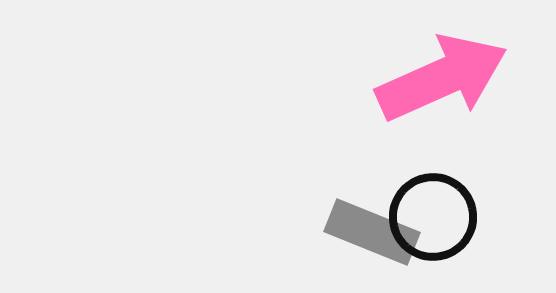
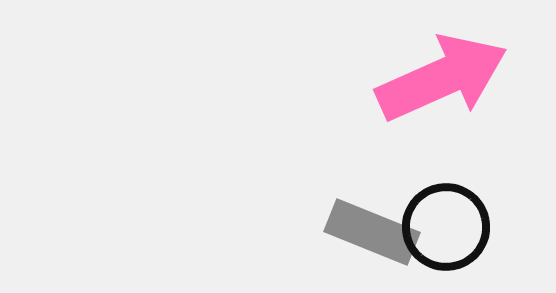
black circle: moved 13 px right, 10 px down
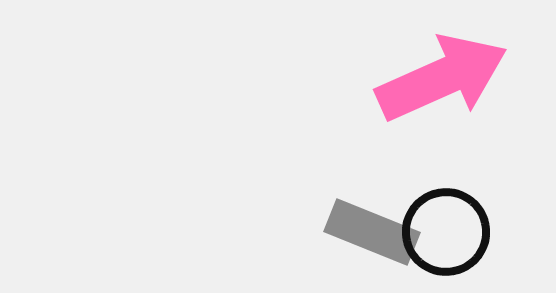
black circle: moved 5 px down
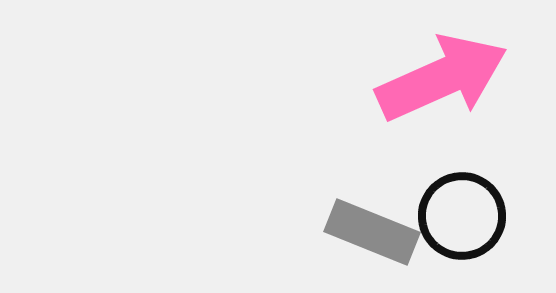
black circle: moved 16 px right, 16 px up
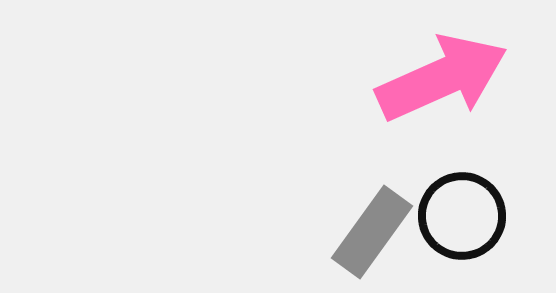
gray rectangle: rotated 76 degrees counterclockwise
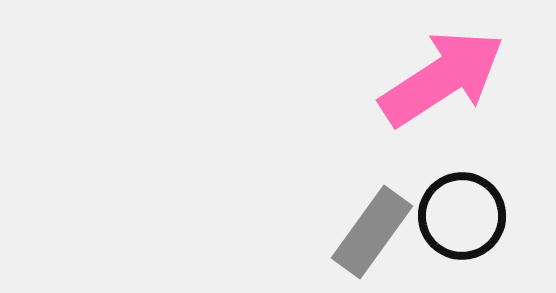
pink arrow: rotated 9 degrees counterclockwise
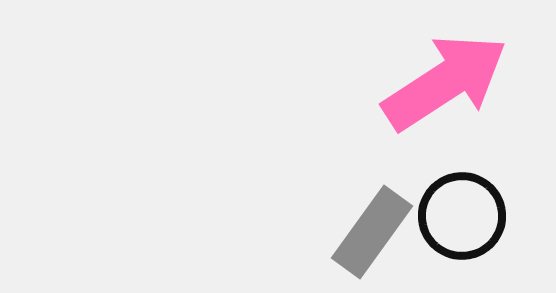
pink arrow: moved 3 px right, 4 px down
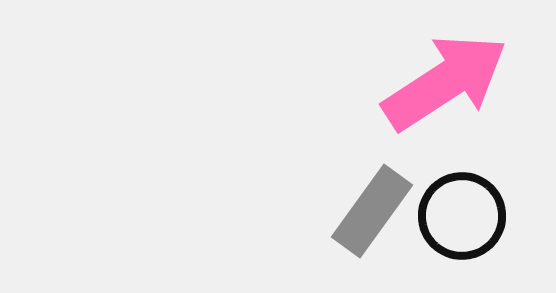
gray rectangle: moved 21 px up
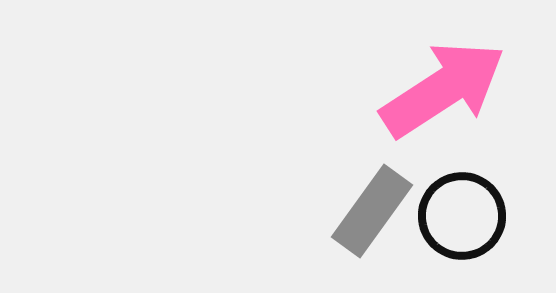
pink arrow: moved 2 px left, 7 px down
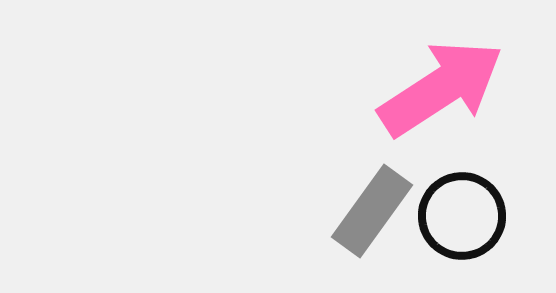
pink arrow: moved 2 px left, 1 px up
